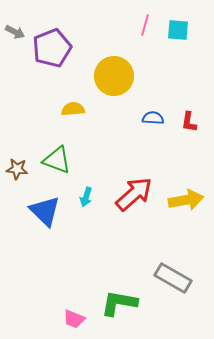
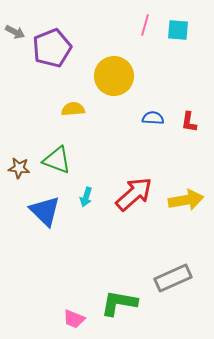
brown star: moved 2 px right, 1 px up
gray rectangle: rotated 54 degrees counterclockwise
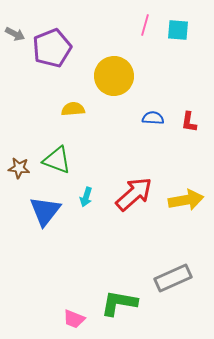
gray arrow: moved 2 px down
blue triangle: rotated 24 degrees clockwise
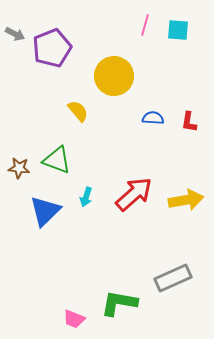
yellow semicircle: moved 5 px right, 2 px down; rotated 55 degrees clockwise
blue triangle: rotated 8 degrees clockwise
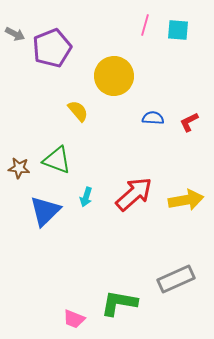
red L-shape: rotated 55 degrees clockwise
gray rectangle: moved 3 px right, 1 px down
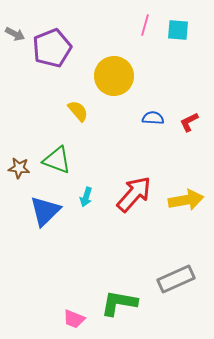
red arrow: rotated 6 degrees counterclockwise
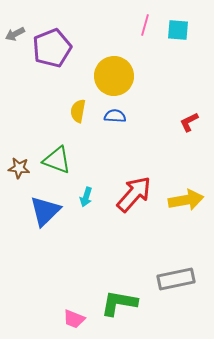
gray arrow: rotated 126 degrees clockwise
yellow semicircle: rotated 130 degrees counterclockwise
blue semicircle: moved 38 px left, 2 px up
gray rectangle: rotated 12 degrees clockwise
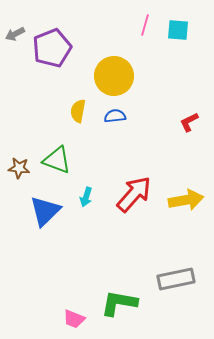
blue semicircle: rotated 10 degrees counterclockwise
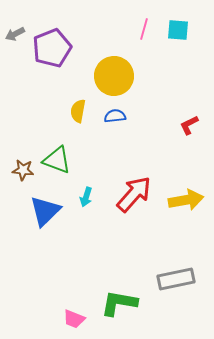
pink line: moved 1 px left, 4 px down
red L-shape: moved 3 px down
brown star: moved 4 px right, 2 px down
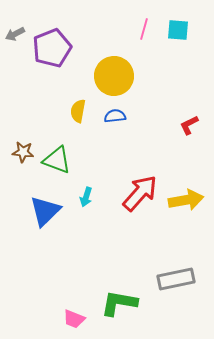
brown star: moved 18 px up
red arrow: moved 6 px right, 1 px up
